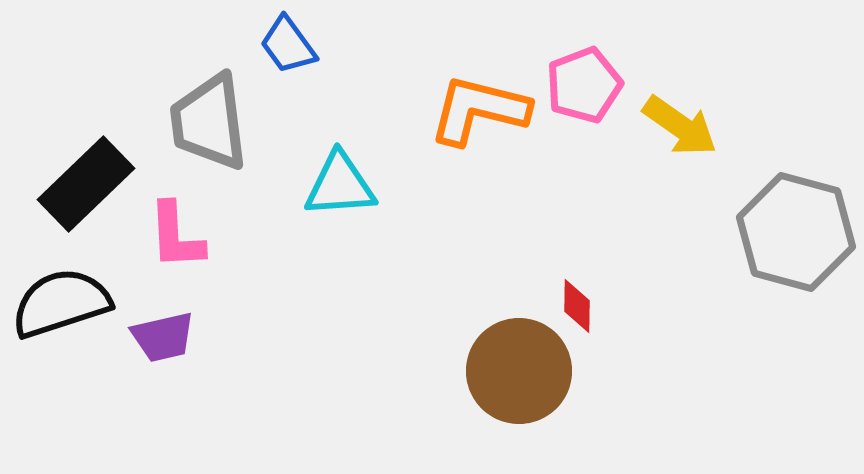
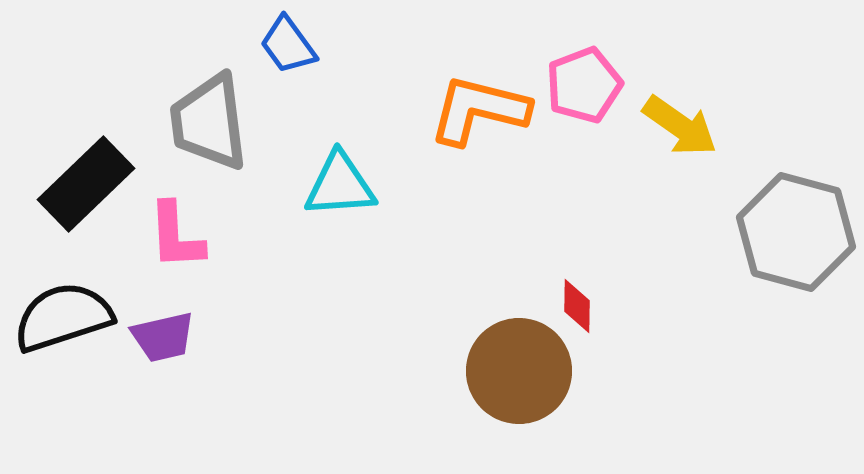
black semicircle: moved 2 px right, 14 px down
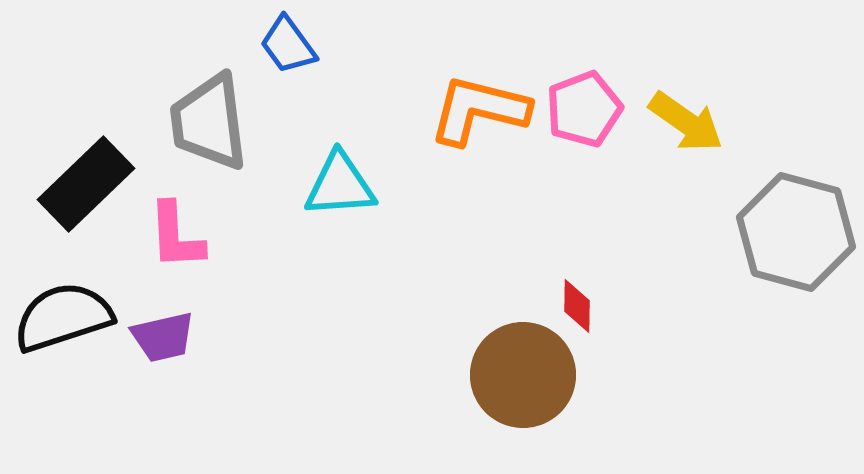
pink pentagon: moved 24 px down
yellow arrow: moved 6 px right, 4 px up
brown circle: moved 4 px right, 4 px down
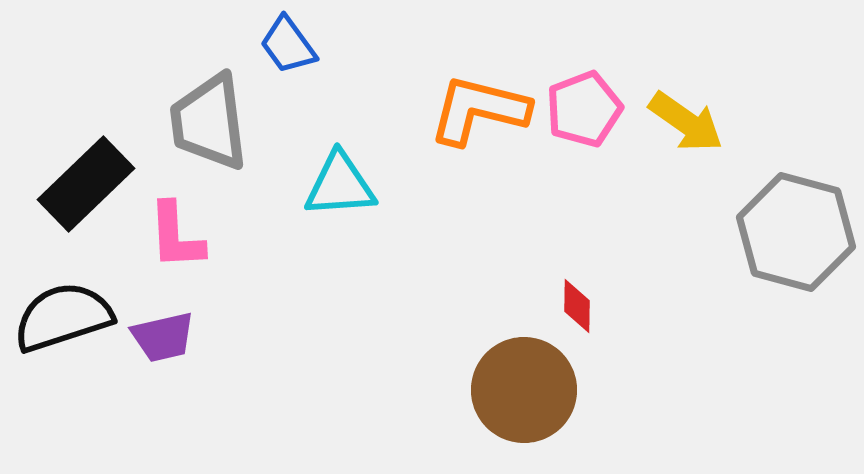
brown circle: moved 1 px right, 15 px down
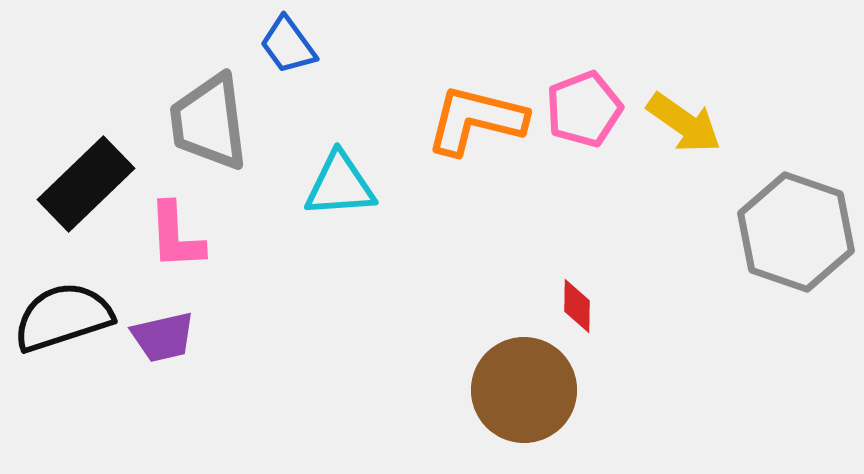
orange L-shape: moved 3 px left, 10 px down
yellow arrow: moved 2 px left, 1 px down
gray hexagon: rotated 4 degrees clockwise
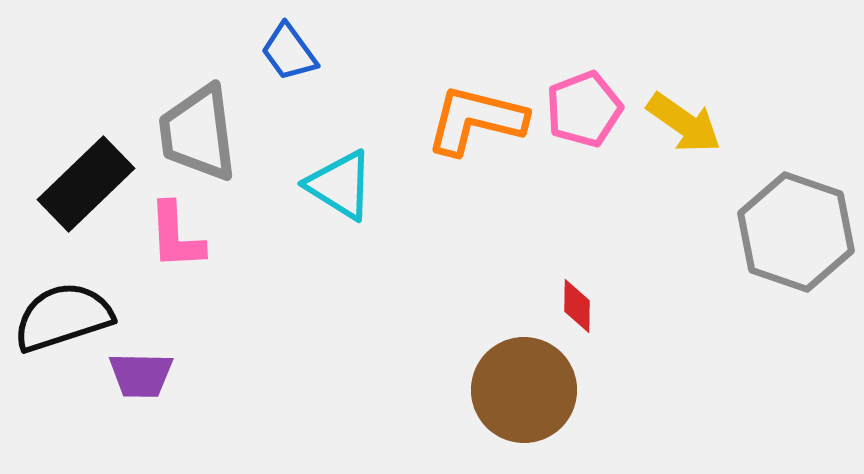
blue trapezoid: moved 1 px right, 7 px down
gray trapezoid: moved 11 px left, 11 px down
cyan triangle: rotated 36 degrees clockwise
purple trapezoid: moved 22 px left, 38 px down; rotated 14 degrees clockwise
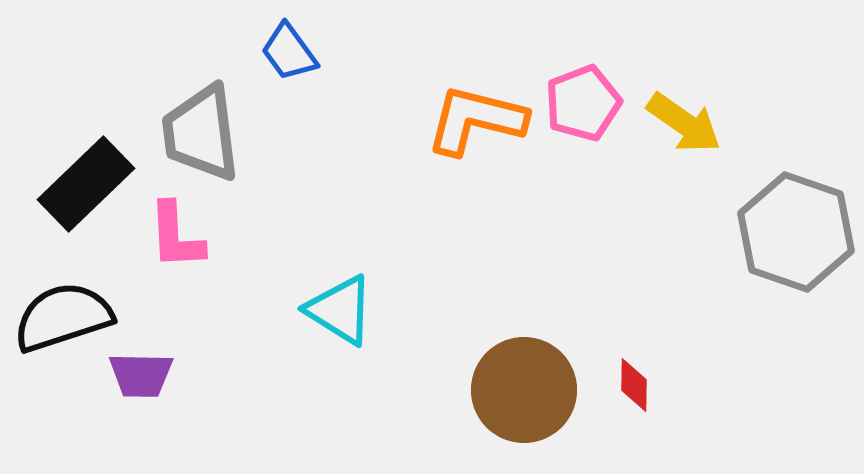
pink pentagon: moved 1 px left, 6 px up
gray trapezoid: moved 3 px right
cyan triangle: moved 125 px down
red diamond: moved 57 px right, 79 px down
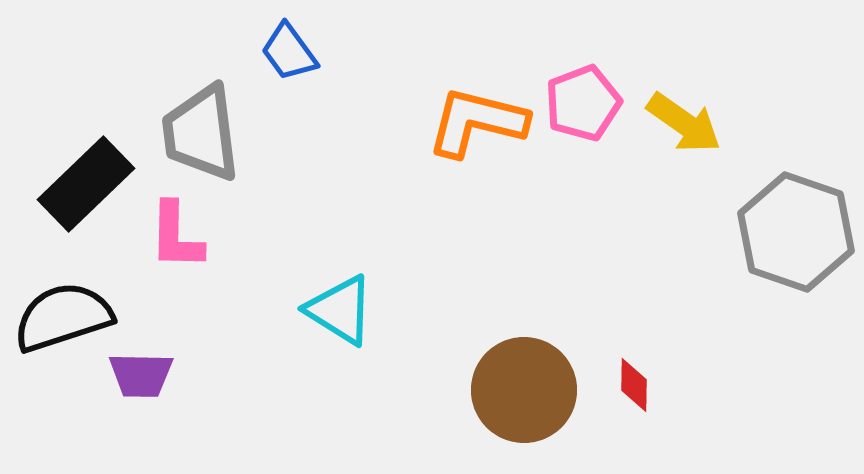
orange L-shape: moved 1 px right, 2 px down
pink L-shape: rotated 4 degrees clockwise
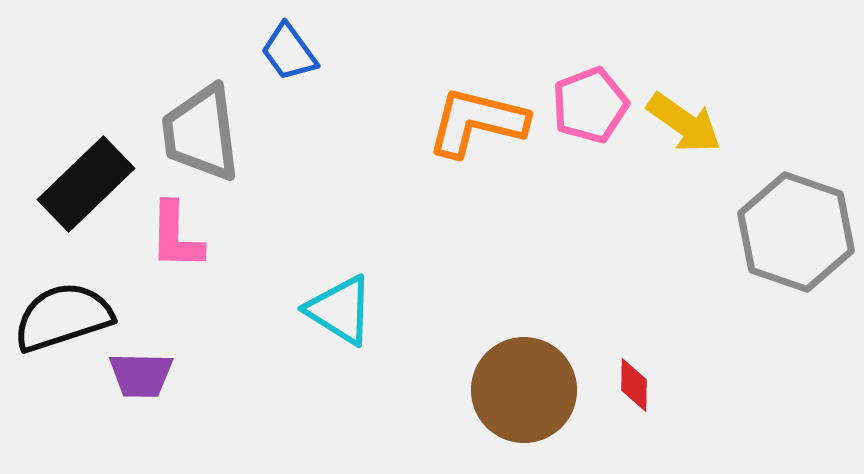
pink pentagon: moved 7 px right, 2 px down
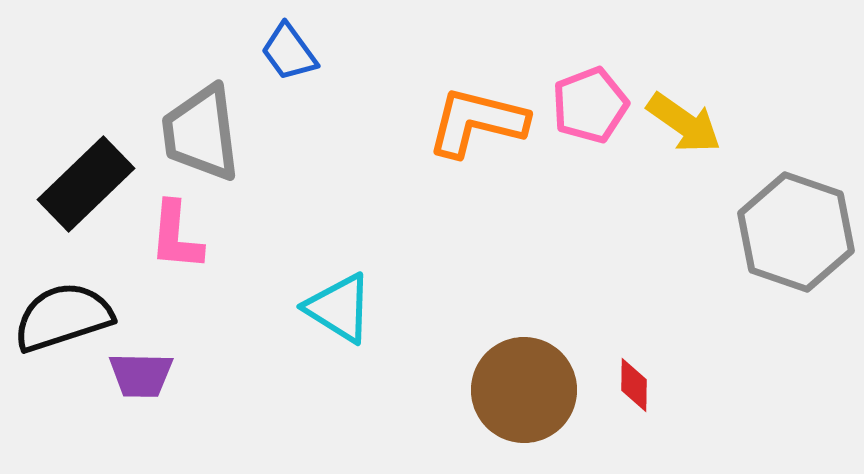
pink L-shape: rotated 4 degrees clockwise
cyan triangle: moved 1 px left, 2 px up
